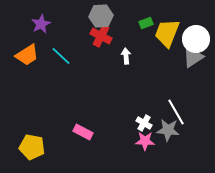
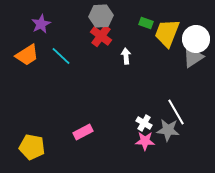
green rectangle: rotated 40 degrees clockwise
red cross: rotated 10 degrees clockwise
pink rectangle: rotated 54 degrees counterclockwise
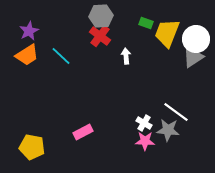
purple star: moved 12 px left, 7 px down
red cross: moved 1 px left
white line: rotated 24 degrees counterclockwise
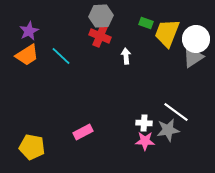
red cross: rotated 15 degrees counterclockwise
white cross: rotated 28 degrees counterclockwise
gray star: rotated 15 degrees counterclockwise
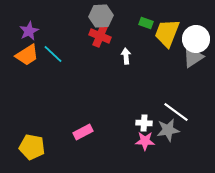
cyan line: moved 8 px left, 2 px up
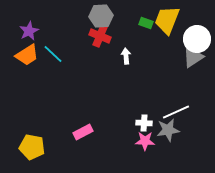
yellow trapezoid: moved 13 px up
white circle: moved 1 px right
white line: rotated 60 degrees counterclockwise
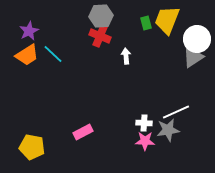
green rectangle: rotated 56 degrees clockwise
